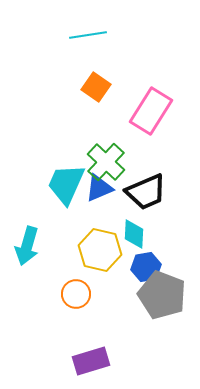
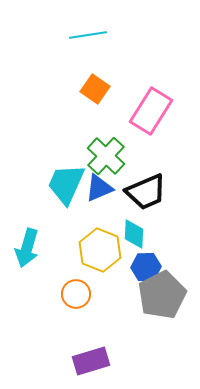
orange square: moved 1 px left, 2 px down
green cross: moved 6 px up
cyan arrow: moved 2 px down
yellow hexagon: rotated 9 degrees clockwise
blue hexagon: rotated 8 degrees clockwise
gray pentagon: rotated 24 degrees clockwise
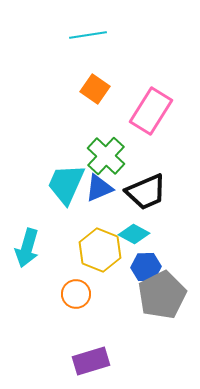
cyan diamond: rotated 64 degrees counterclockwise
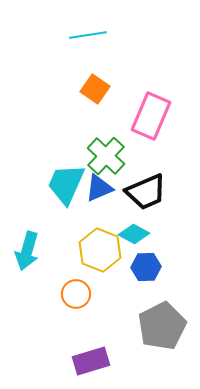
pink rectangle: moved 5 px down; rotated 9 degrees counterclockwise
cyan arrow: moved 3 px down
gray pentagon: moved 31 px down
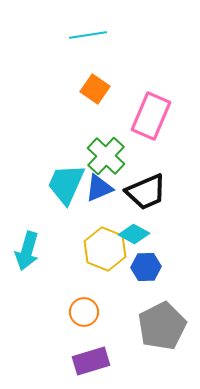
yellow hexagon: moved 5 px right, 1 px up
orange circle: moved 8 px right, 18 px down
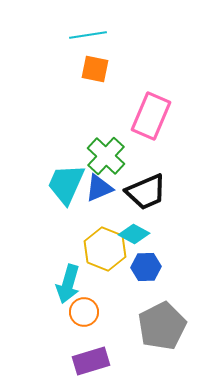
orange square: moved 20 px up; rotated 24 degrees counterclockwise
cyan arrow: moved 41 px right, 33 px down
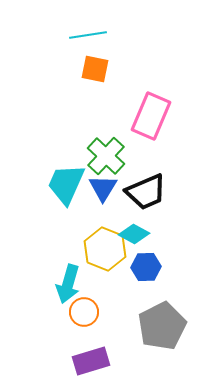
blue triangle: moved 4 px right; rotated 36 degrees counterclockwise
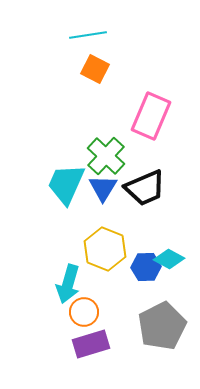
orange square: rotated 16 degrees clockwise
black trapezoid: moved 1 px left, 4 px up
cyan diamond: moved 35 px right, 25 px down
purple rectangle: moved 17 px up
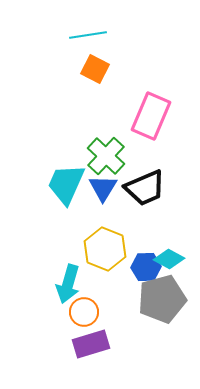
gray pentagon: moved 27 px up; rotated 12 degrees clockwise
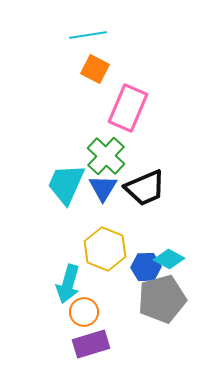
pink rectangle: moved 23 px left, 8 px up
